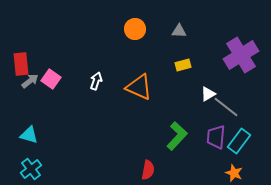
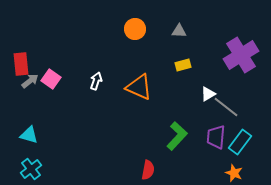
cyan rectangle: moved 1 px right, 1 px down
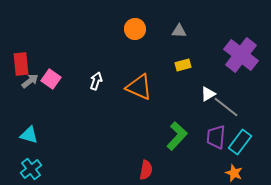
purple cross: rotated 20 degrees counterclockwise
red semicircle: moved 2 px left
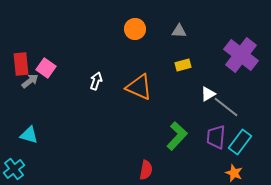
pink square: moved 5 px left, 11 px up
cyan cross: moved 17 px left
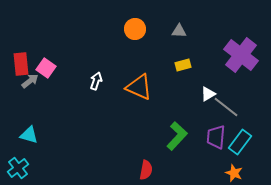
cyan cross: moved 4 px right, 1 px up
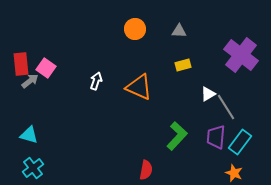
gray line: rotated 20 degrees clockwise
cyan cross: moved 15 px right
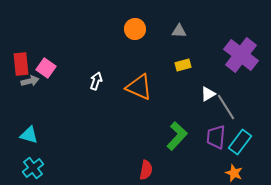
gray arrow: rotated 24 degrees clockwise
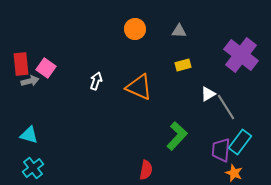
purple trapezoid: moved 5 px right, 13 px down
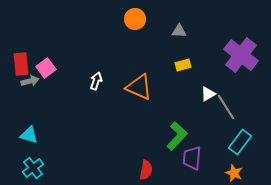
orange circle: moved 10 px up
pink square: rotated 18 degrees clockwise
purple trapezoid: moved 29 px left, 8 px down
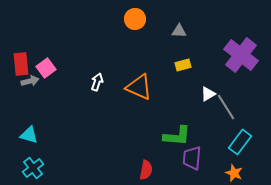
white arrow: moved 1 px right, 1 px down
green L-shape: rotated 52 degrees clockwise
